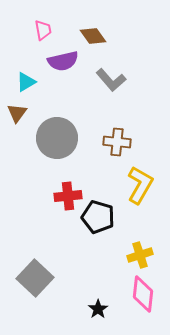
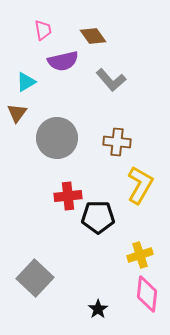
black pentagon: rotated 16 degrees counterclockwise
pink diamond: moved 4 px right
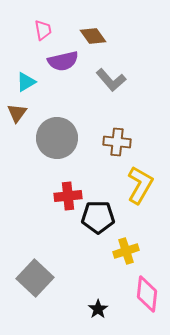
yellow cross: moved 14 px left, 4 px up
